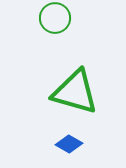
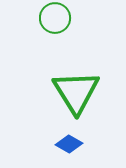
green triangle: moved 1 px right; rotated 42 degrees clockwise
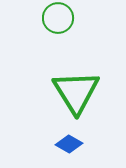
green circle: moved 3 px right
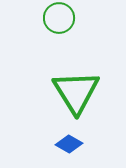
green circle: moved 1 px right
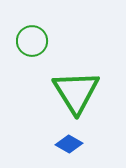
green circle: moved 27 px left, 23 px down
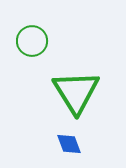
blue diamond: rotated 40 degrees clockwise
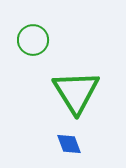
green circle: moved 1 px right, 1 px up
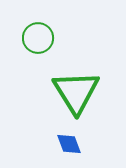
green circle: moved 5 px right, 2 px up
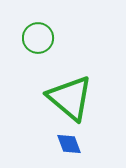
green triangle: moved 6 px left, 6 px down; rotated 18 degrees counterclockwise
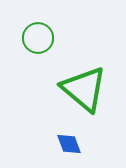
green triangle: moved 14 px right, 9 px up
